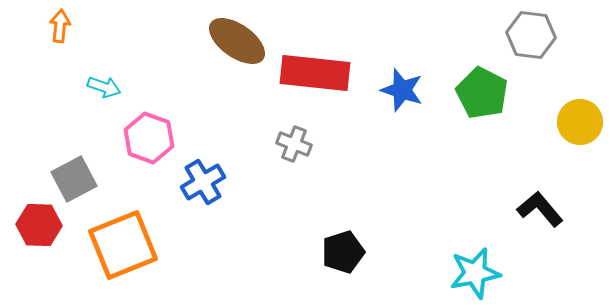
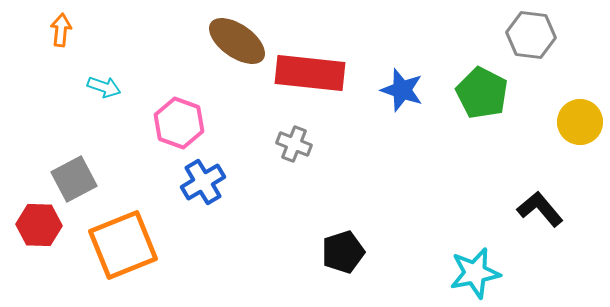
orange arrow: moved 1 px right, 4 px down
red rectangle: moved 5 px left
pink hexagon: moved 30 px right, 15 px up
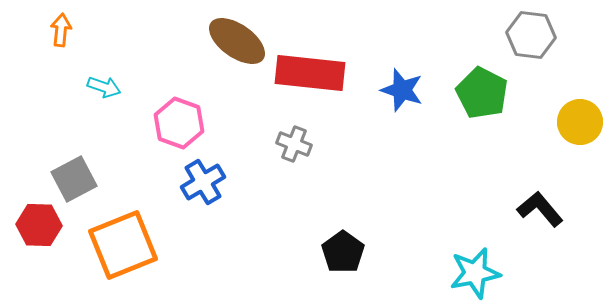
black pentagon: rotated 18 degrees counterclockwise
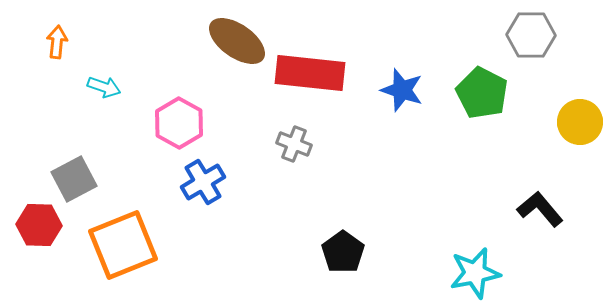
orange arrow: moved 4 px left, 12 px down
gray hexagon: rotated 6 degrees counterclockwise
pink hexagon: rotated 9 degrees clockwise
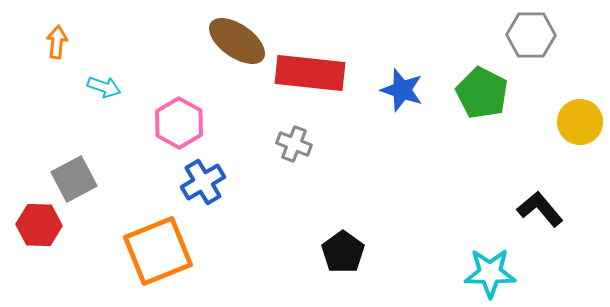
orange square: moved 35 px right, 6 px down
cyan star: moved 15 px right; rotated 12 degrees clockwise
